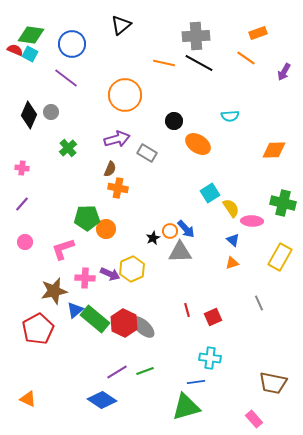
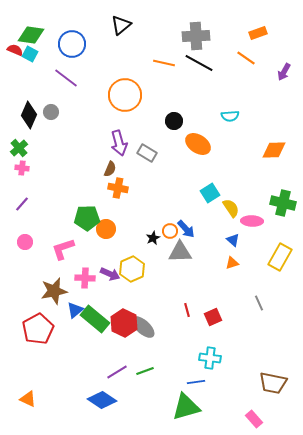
purple arrow at (117, 139): moved 2 px right, 4 px down; rotated 90 degrees clockwise
green cross at (68, 148): moved 49 px left
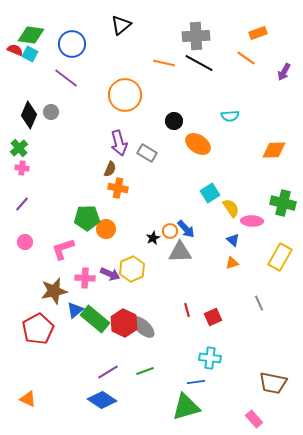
purple line at (117, 372): moved 9 px left
